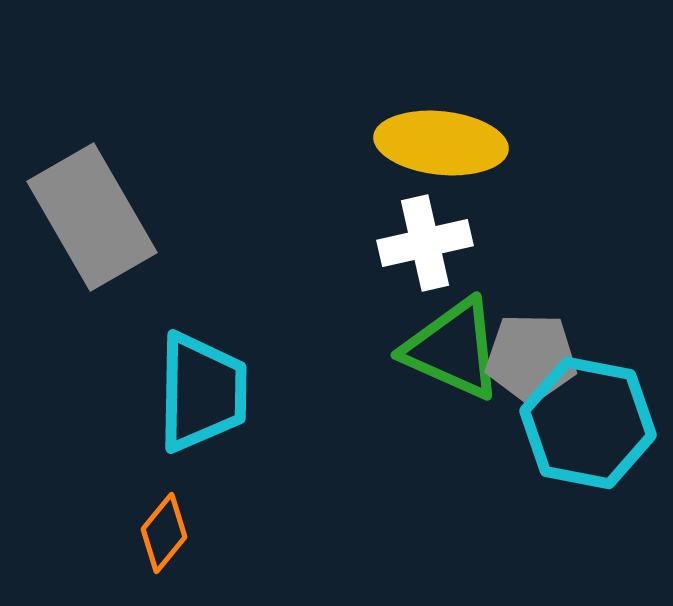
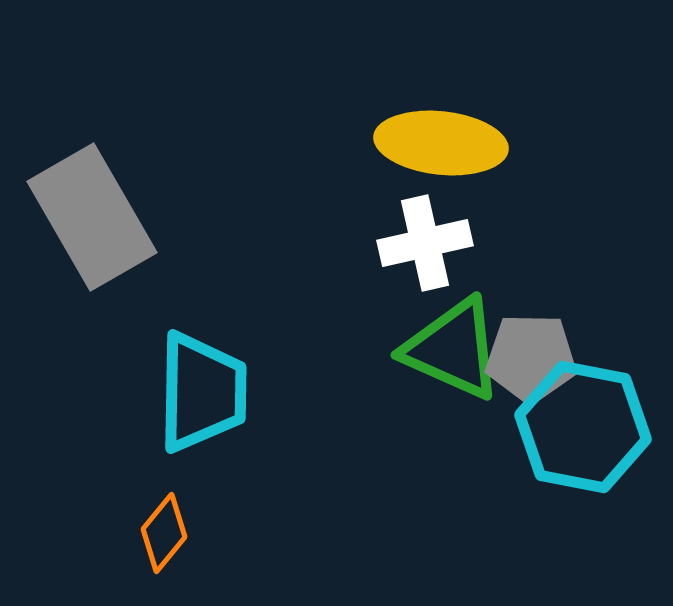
cyan hexagon: moved 5 px left, 4 px down
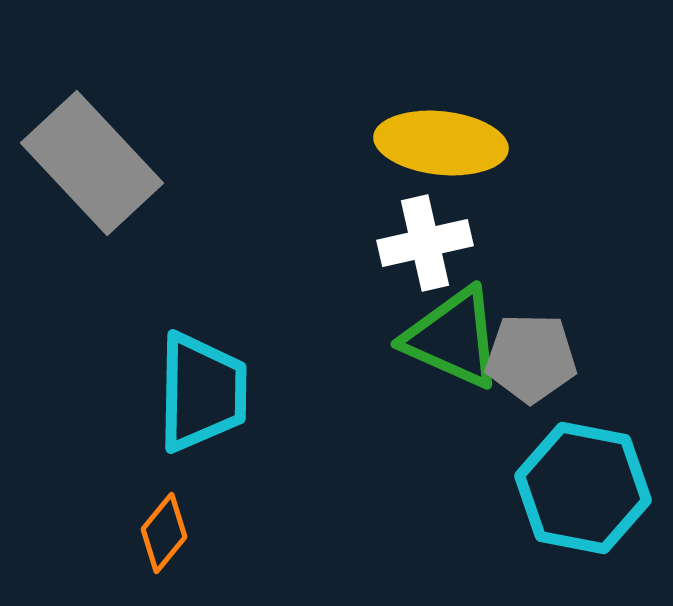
gray rectangle: moved 54 px up; rotated 13 degrees counterclockwise
green triangle: moved 11 px up
cyan hexagon: moved 61 px down
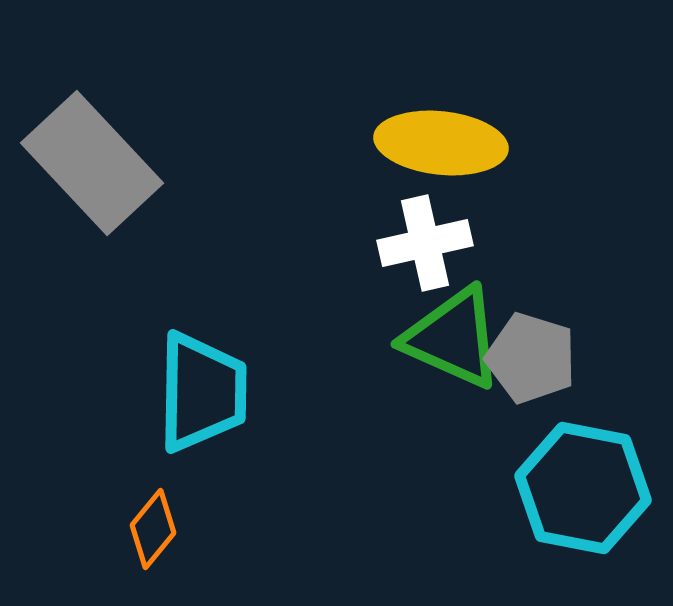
gray pentagon: rotated 16 degrees clockwise
orange diamond: moved 11 px left, 4 px up
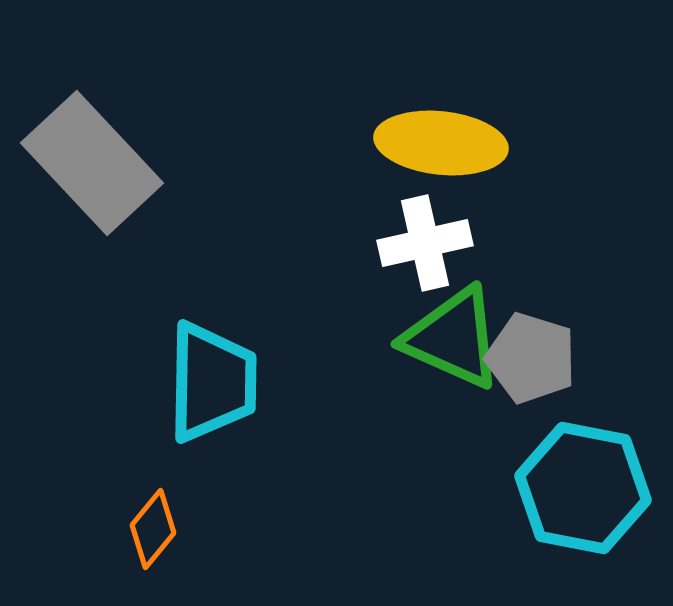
cyan trapezoid: moved 10 px right, 10 px up
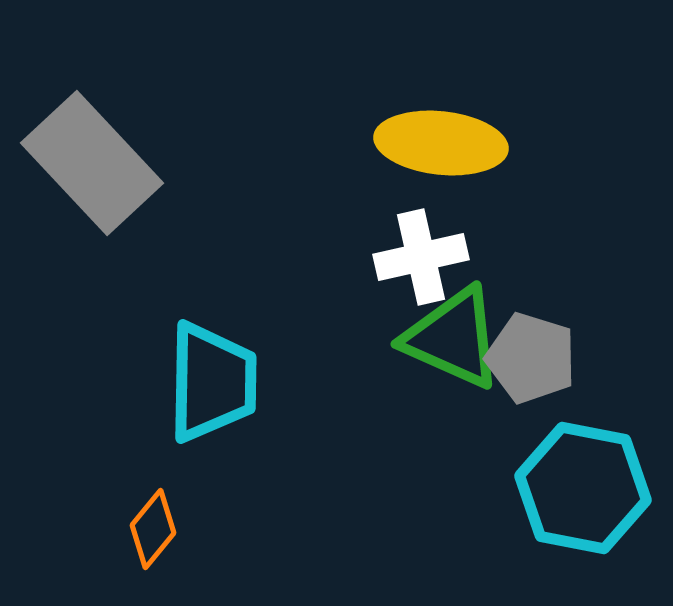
white cross: moved 4 px left, 14 px down
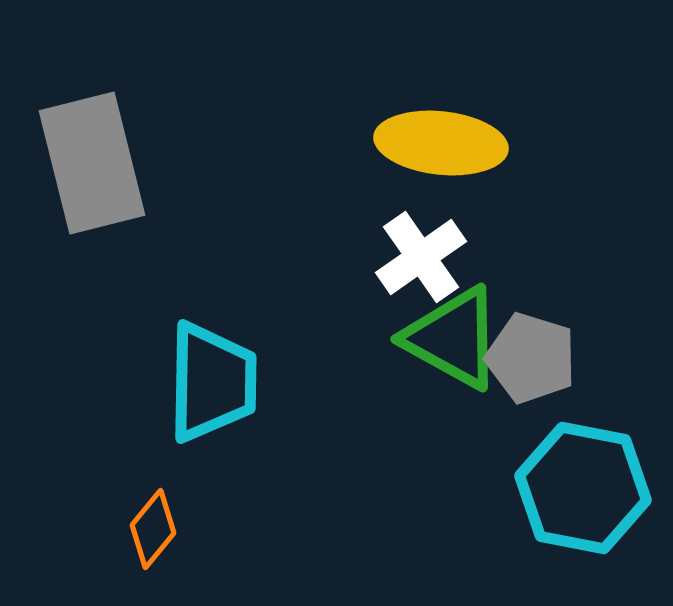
gray rectangle: rotated 29 degrees clockwise
white cross: rotated 22 degrees counterclockwise
green triangle: rotated 5 degrees clockwise
